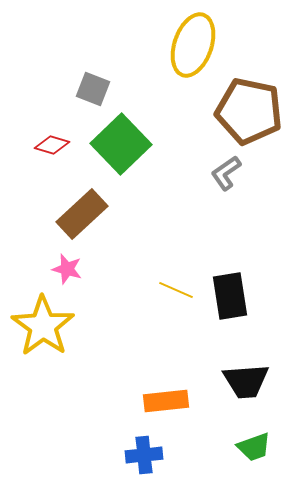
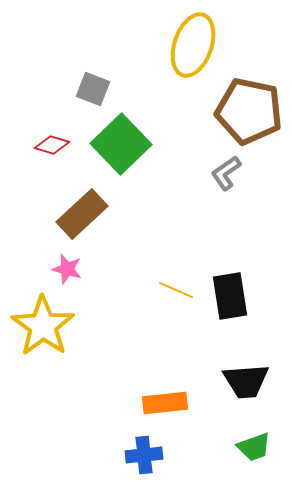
orange rectangle: moved 1 px left, 2 px down
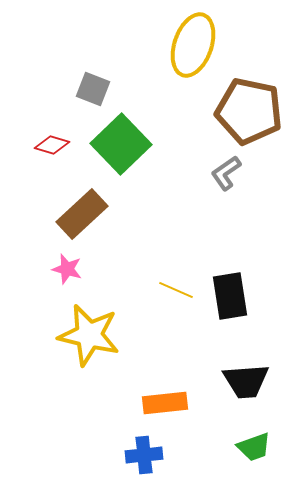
yellow star: moved 46 px right, 9 px down; rotated 22 degrees counterclockwise
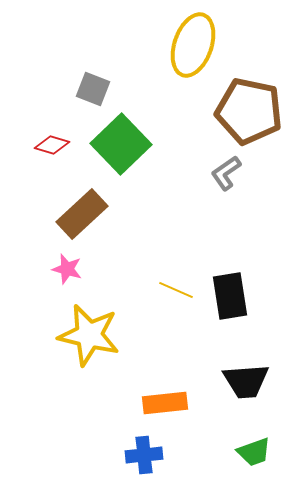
green trapezoid: moved 5 px down
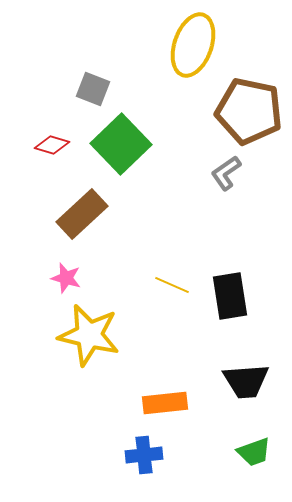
pink star: moved 1 px left, 9 px down
yellow line: moved 4 px left, 5 px up
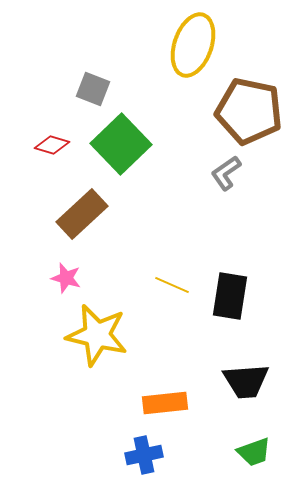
black rectangle: rotated 18 degrees clockwise
yellow star: moved 8 px right
blue cross: rotated 6 degrees counterclockwise
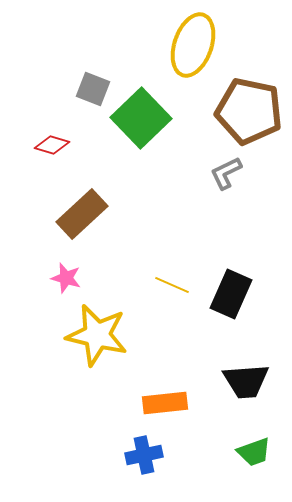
green square: moved 20 px right, 26 px up
gray L-shape: rotated 9 degrees clockwise
black rectangle: moved 1 px right, 2 px up; rotated 15 degrees clockwise
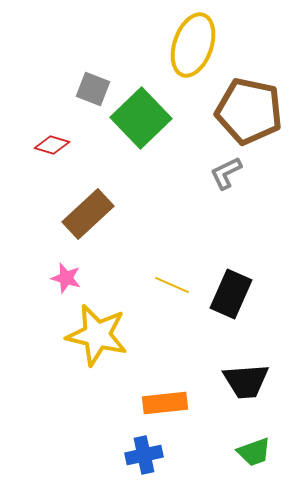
brown rectangle: moved 6 px right
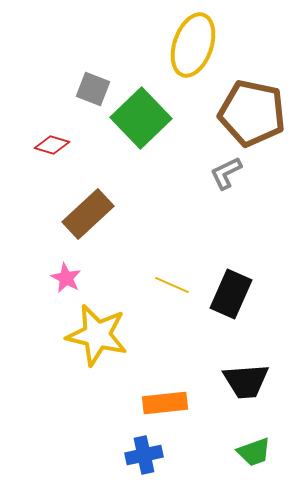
brown pentagon: moved 3 px right, 2 px down
pink star: rotated 12 degrees clockwise
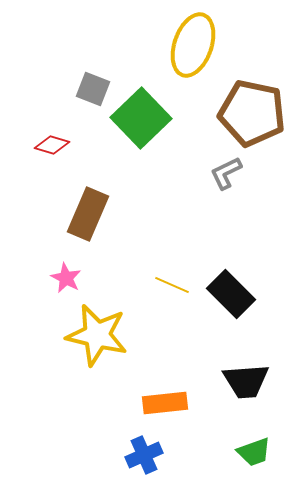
brown rectangle: rotated 24 degrees counterclockwise
black rectangle: rotated 69 degrees counterclockwise
blue cross: rotated 12 degrees counterclockwise
